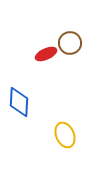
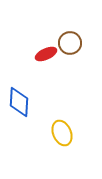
yellow ellipse: moved 3 px left, 2 px up
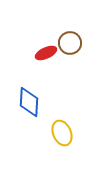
red ellipse: moved 1 px up
blue diamond: moved 10 px right
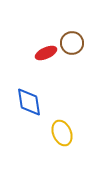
brown circle: moved 2 px right
blue diamond: rotated 12 degrees counterclockwise
